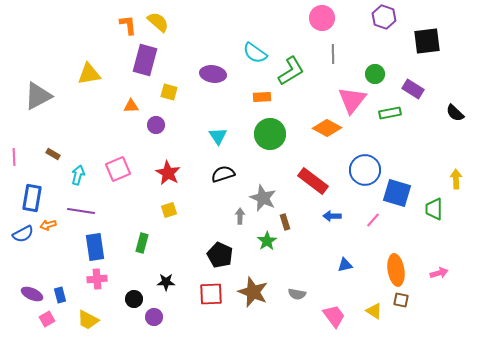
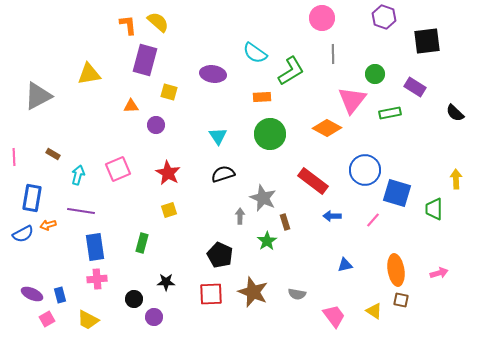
purple rectangle at (413, 89): moved 2 px right, 2 px up
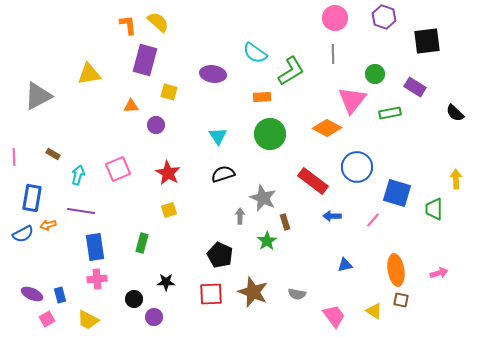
pink circle at (322, 18): moved 13 px right
blue circle at (365, 170): moved 8 px left, 3 px up
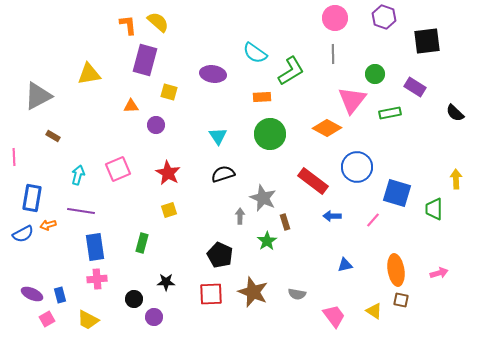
brown rectangle at (53, 154): moved 18 px up
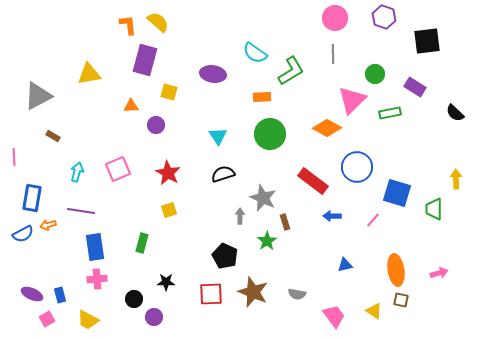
pink triangle at (352, 100): rotated 8 degrees clockwise
cyan arrow at (78, 175): moved 1 px left, 3 px up
black pentagon at (220, 255): moved 5 px right, 1 px down
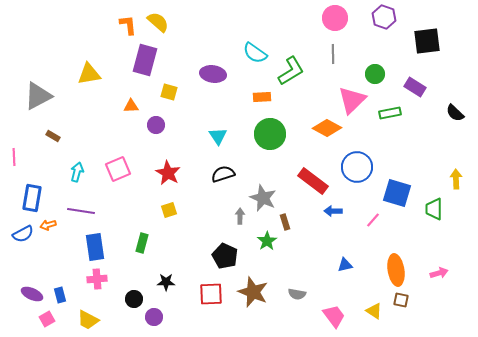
blue arrow at (332, 216): moved 1 px right, 5 px up
